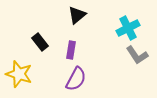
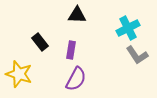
black triangle: rotated 42 degrees clockwise
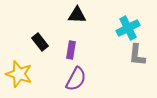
gray L-shape: rotated 40 degrees clockwise
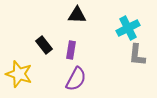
black rectangle: moved 4 px right, 3 px down
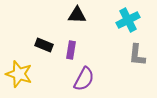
cyan cross: moved 8 px up
black rectangle: rotated 30 degrees counterclockwise
purple semicircle: moved 8 px right
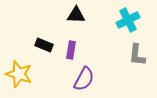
black triangle: moved 1 px left
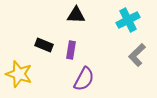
gray L-shape: rotated 40 degrees clockwise
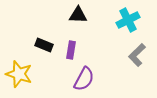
black triangle: moved 2 px right
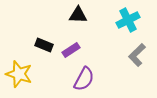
purple rectangle: rotated 48 degrees clockwise
